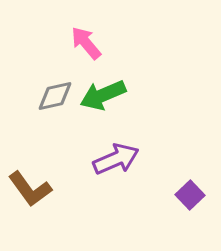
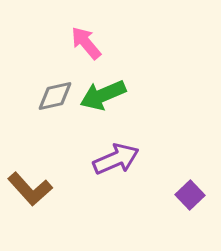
brown L-shape: rotated 6 degrees counterclockwise
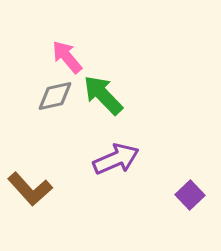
pink arrow: moved 19 px left, 14 px down
green arrow: rotated 69 degrees clockwise
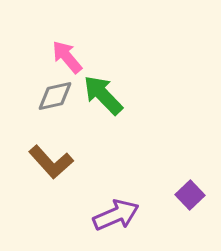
purple arrow: moved 56 px down
brown L-shape: moved 21 px right, 27 px up
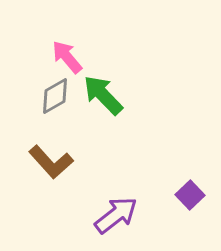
gray diamond: rotated 18 degrees counterclockwise
purple arrow: rotated 15 degrees counterclockwise
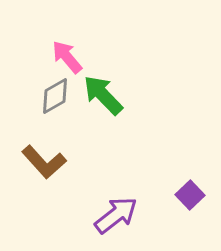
brown L-shape: moved 7 px left
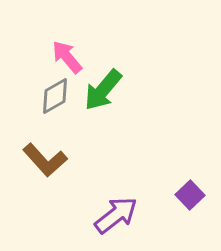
green arrow: moved 5 px up; rotated 96 degrees counterclockwise
brown L-shape: moved 1 px right, 2 px up
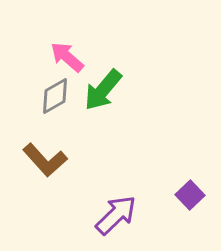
pink arrow: rotated 9 degrees counterclockwise
purple arrow: rotated 6 degrees counterclockwise
